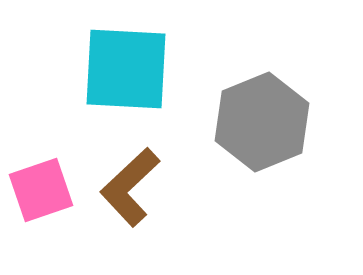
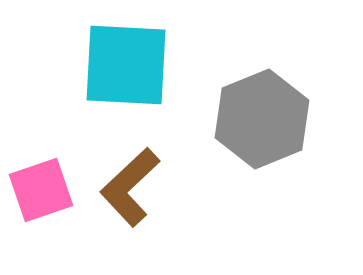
cyan square: moved 4 px up
gray hexagon: moved 3 px up
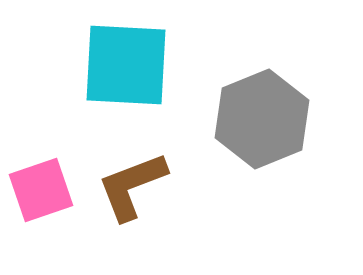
brown L-shape: moved 2 px right, 1 px up; rotated 22 degrees clockwise
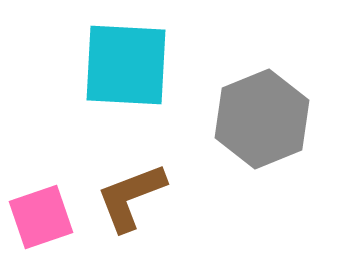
brown L-shape: moved 1 px left, 11 px down
pink square: moved 27 px down
